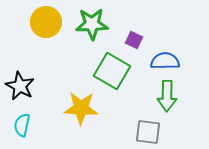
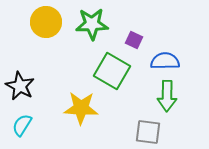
cyan semicircle: rotated 20 degrees clockwise
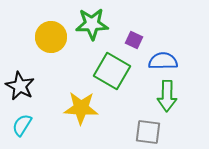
yellow circle: moved 5 px right, 15 px down
blue semicircle: moved 2 px left
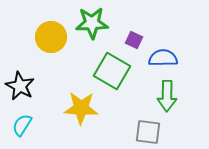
green star: moved 1 px up
blue semicircle: moved 3 px up
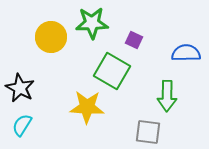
blue semicircle: moved 23 px right, 5 px up
black star: moved 2 px down
yellow star: moved 6 px right, 1 px up
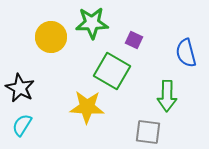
blue semicircle: rotated 104 degrees counterclockwise
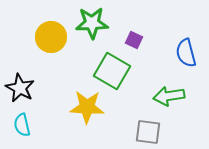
green arrow: moved 2 px right; rotated 80 degrees clockwise
cyan semicircle: rotated 45 degrees counterclockwise
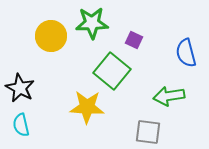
yellow circle: moved 1 px up
green square: rotated 9 degrees clockwise
cyan semicircle: moved 1 px left
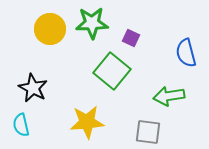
yellow circle: moved 1 px left, 7 px up
purple square: moved 3 px left, 2 px up
black star: moved 13 px right
yellow star: moved 15 px down; rotated 8 degrees counterclockwise
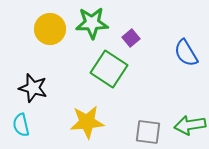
purple square: rotated 24 degrees clockwise
blue semicircle: rotated 16 degrees counterclockwise
green square: moved 3 px left, 2 px up; rotated 6 degrees counterclockwise
black star: rotated 12 degrees counterclockwise
green arrow: moved 21 px right, 29 px down
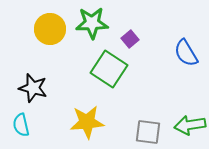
purple square: moved 1 px left, 1 px down
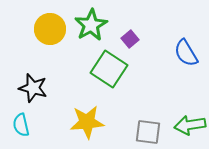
green star: moved 1 px left, 2 px down; rotated 28 degrees counterclockwise
